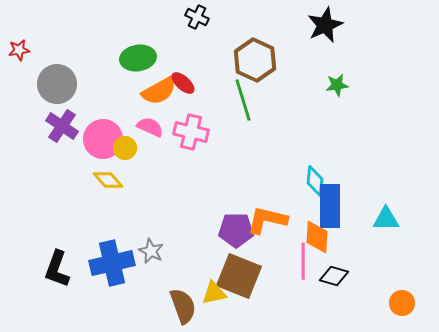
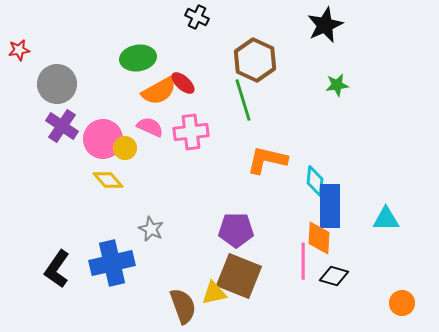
pink cross: rotated 20 degrees counterclockwise
orange L-shape: moved 60 px up
orange diamond: moved 2 px right, 1 px down
gray star: moved 22 px up
black L-shape: rotated 15 degrees clockwise
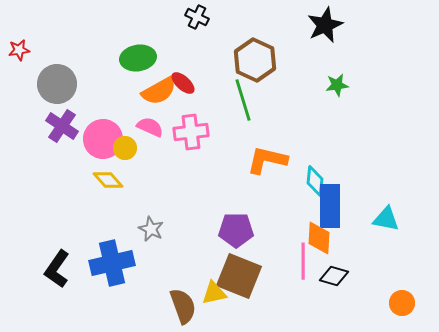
cyan triangle: rotated 12 degrees clockwise
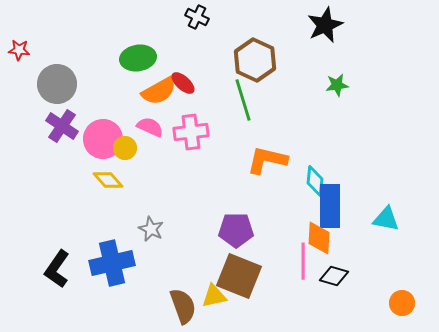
red star: rotated 15 degrees clockwise
yellow triangle: moved 3 px down
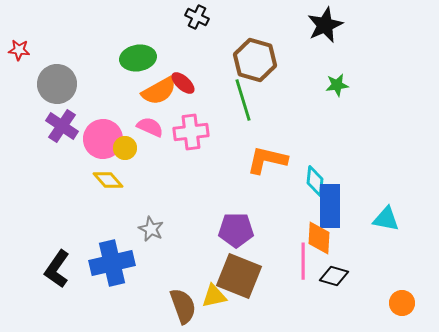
brown hexagon: rotated 9 degrees counterclockwise
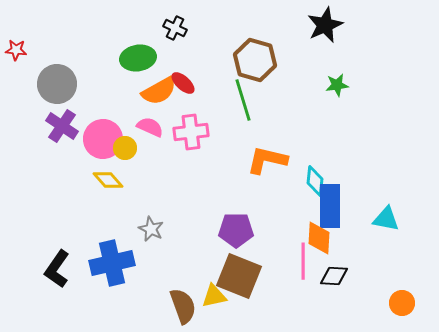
black cross: moved 22 px left, 11 px down
red star: moved 3 px left
black diamond: rotated 12 degrees counterclockwise
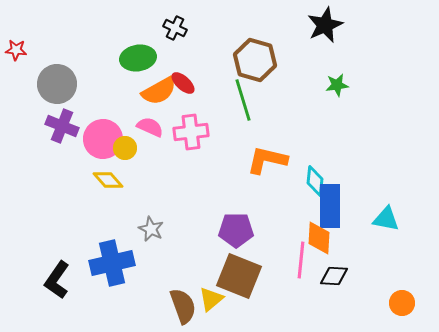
purple cross: rotated 12 degrees counterclockwise
pink line: moved 2 px left, 1 px up; rotated 6 degrees clockwise
black L-shape: moved 11 px down
yellow triangle: moved 3 px left, 3 px down; rotated 28 degrees counterclockwise
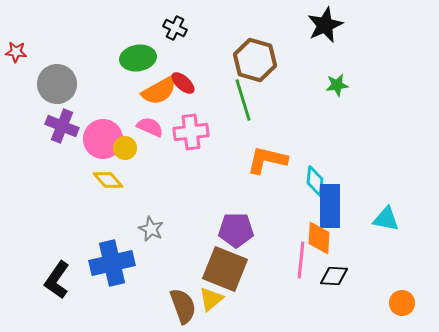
red star: moved 2 px down
brown square: moved 14 px left, 7 px up
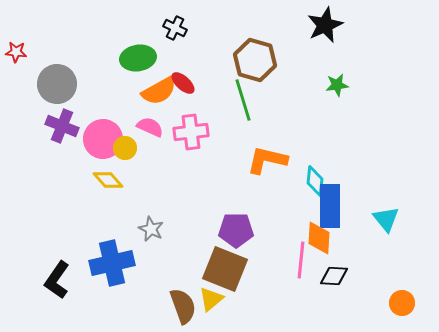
cyan triangle: rotated 40 degrees clockwise
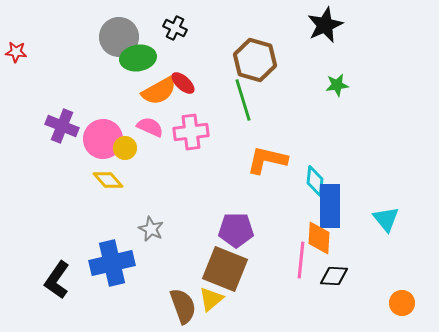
gray circle: moved 62 px right, 47 px up
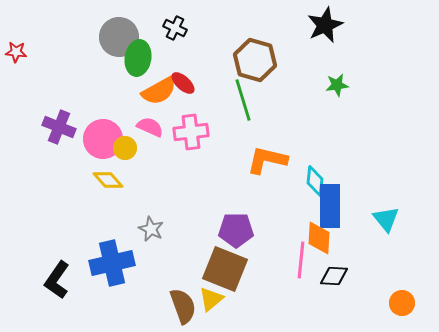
green ellipse: rotated 72 degrees counterclockwise
purple cross: moved 3 px left, 1 px down
